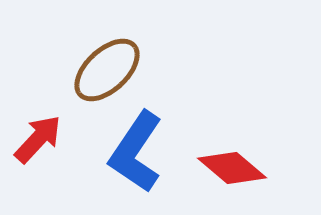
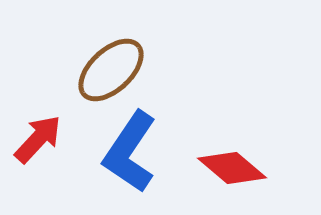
brown ellipse: moved 4 px right
blue L-shape: moved 6 px left
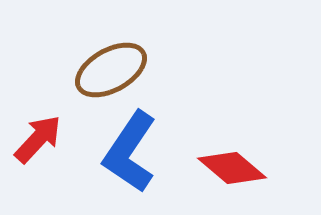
brown ellipse: rotated 14 degrees clockwise
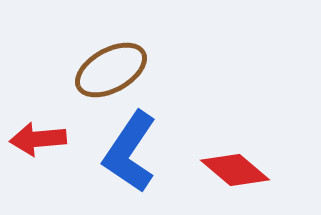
red arrow: rotated 138 degrees counterclockwise
red diamond: moved 3 px right, 2 px down
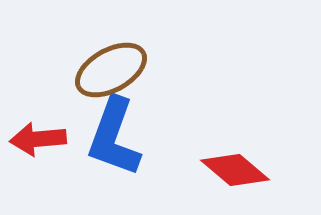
blue L-shape: moved 16 px left, 15 px up; rotated 14 degrees counterclockwise
